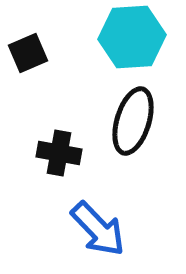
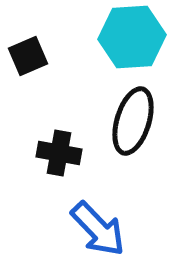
black square: moved 3 px down
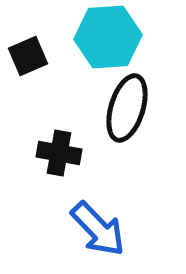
cyan hexagon: moved 24 px left
black ellipse: moved 6 px left, 13 px up
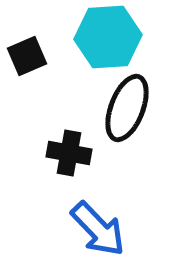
black square: moved 1 px left
black ellipse: rotated 4 degrees clockwise
black cross: moved 10 px right
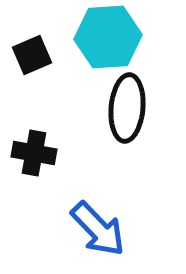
black square: moved 5 px right, 1 px up
black ellipse: rotated 16 degrees counterclockwise
black cross: moved 35 px left
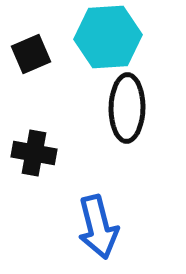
black square: moved 1 px left, 1 px up
black ellipse: rotated 4 degrees counterclockwise
blue arrow: moved 2 px up; rotated 30 degrees clockwise
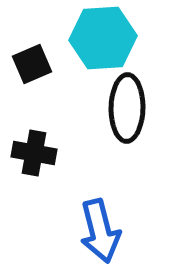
cyan hexagon: moved 5 px left, 1 px down
black square: moved 1 px right, 10 px down
blue arrow: moved 2 px right, 4 px down
